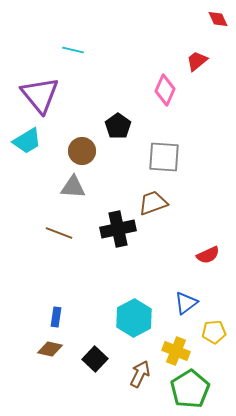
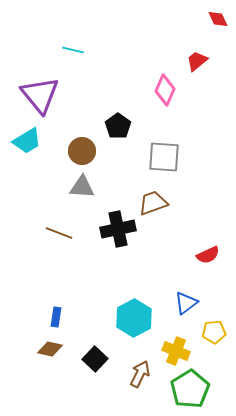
gray triangle: moved 9 px right
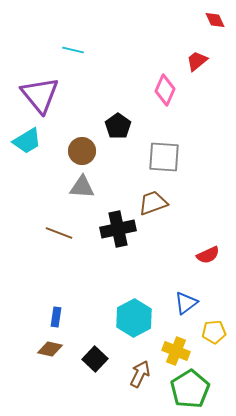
red diamond: moved 3 px left, 1 px down
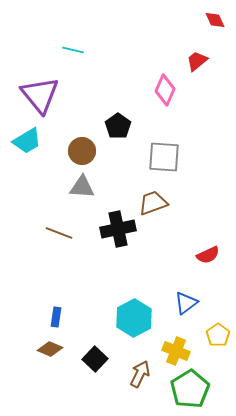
yellow pentagon: moved 4 px right, 3 px down; rotated 30 degrees counterclockwise
brown diamond: rotated 10 degrees clockwise
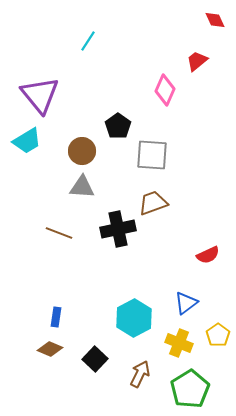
cyan line: moved 15 px right, 9 px up; rotated 70 degrees counterclockwise
gray square: moved 12 px left, 2 px up
yellow cross: moved 3 px right, 8 px up
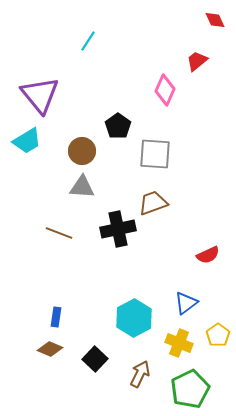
gray square: moved 3 px right, 1 px up
green pentagon: rotated 6 degrees clockwise
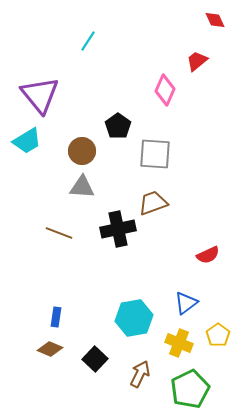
cyan hexagon: rotated 18 degrees clockwise
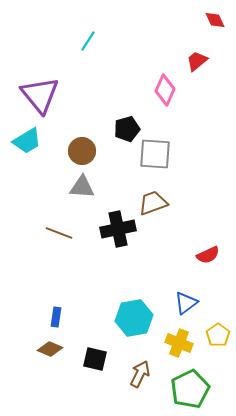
black pentagon: moved 9 px right, 3 px down; rotated 20 degrees clockwise
black square: rotated 30 degrees counterclockwise
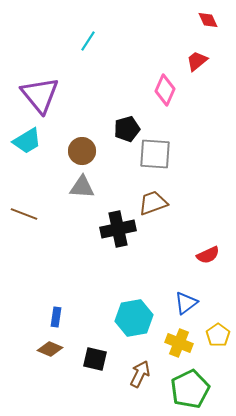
red diamond: moved 7 px left
brown line: moved 35 px left, 19 px up
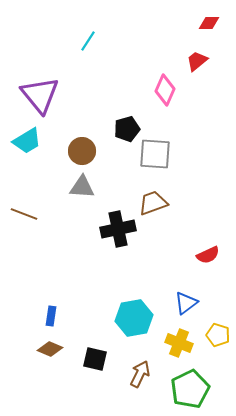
red diamond: moved 1 px right, 3 px down; rotated 65 degrees counterclockwise
blue rectangle: moved 5 px left, 1 px up
yellow pentagon: rotated 20 degrees counterclockwise
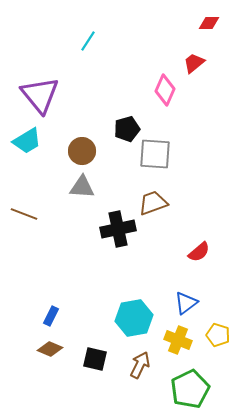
red trapezoid: moved 3 px left, 2 px down
red semicircle: moved 9 px left, 3 px up; rotated 15 degrees counterclockwise
blue rectangle: rotated 18 degrees clockwise
yellow cross: moved 1 px left, 3 px up
brown arrow: moved 9 px up
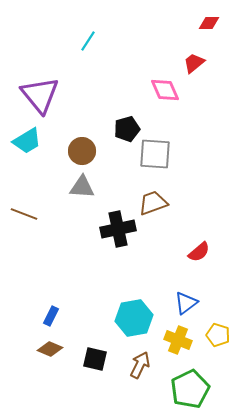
pink diamond: rotated 48 degrees counterclockwise
